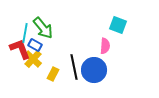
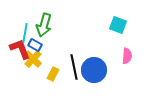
green arrow: moved 1 px right, 3 px up; rotated 55 degrees clockwise
pink semicircle: moved 22 px right, 10 px down
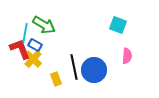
green arrow: rotated 75 degrees counterclockwise
yellow rectangle: moved 3 px right, 5 px down; rotated 48 degrees counterclockwise
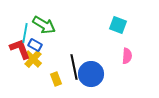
blue circle: moved 3 px left, 4 px down
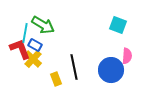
green arrow: moved 1 px left
blue circle: moved 20 px right, 4 px up
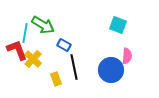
blue rectangle: moved 29 px right
red L-shape: moved 3 px left, 1 px down
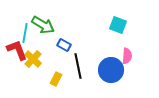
black line: moved 4 px right, 1 px up
yellow rectangle: rotated 48 degrees clockwise
